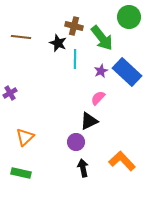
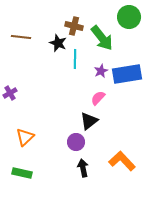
blue rectangle: moved 2 px down; rotated 52 degrees counterclockwise
black triangle: rotated 12 degrees counterclockwise
green rectangle: moved 1 px right
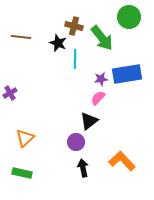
purple star: moved 8 px down; rotated 16 degrees clockwise
orange triangle: moved 1 px down
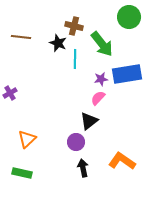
green arrow: moved 6 px down
orange triangle: moved 2 px right, 1 px down
orange L-shape: rotated 12 degrees counterclockwise
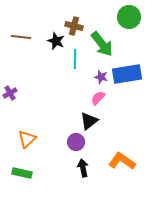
black star: moved 2 px left, 2 px up
purple star: moved 2 px up; rotated 24 degrees clockwise
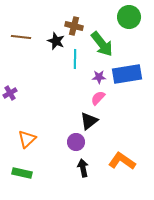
purple star: moved 2 px left; rotated 16 degrees counterclockwise
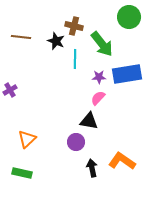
purple cross: moved 3 px up
black triangle: rotated 48 degrees clockwise
black arrow: moved 9 px right
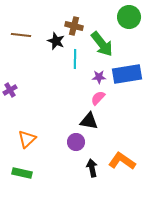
brown line: moved 2 px up
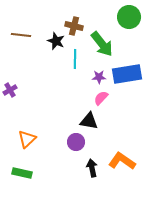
pink semicircle: moved 3 px right
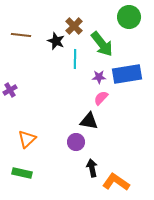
brown cross: rotated 30 degrees clockwise
orange L-shape: moved 6 px left, 21 px down
